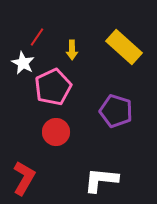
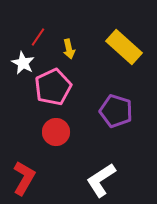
red line: moved 1 px right
yellow arrow: moved 3 px left, 1 px up; rotated 12 degrees counterclockwise
white L-shape: rotated 39 degrees counterclockwise
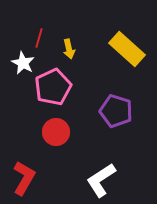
red line: moved 1 px right, 1 px down; rotated 18 degrees counterclockwise
yellow rectangle: moved 3 px right, 2 px down
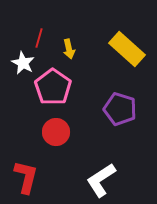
pink pentagon: rotated 12 degrees counterclockwise
purple pentagon: moved 4 px right, 2 px up
red L-shape: moved 2 px right, 1 px up; rotated 16 degrees counterclockwise
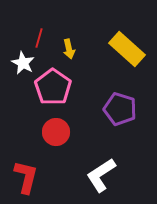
white L-shape: moved 5 px up
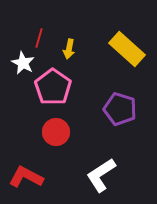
yellow arrow: rotated 24 degrees clockwise
red L-shape: rotated 76 degrees counterclockwise
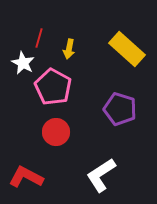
pink pentagon: rotated 6 degrees counterclockwise
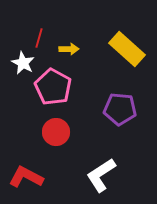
yellow arrow: rotated 102 degrees counterclockwise
purple pentagon: rotated 12 degrees counterclockwise
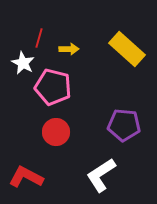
pink pentagon: rotated 15 degrees counterclockwise
purple pentagon: moved 4 px right, 16 px down
